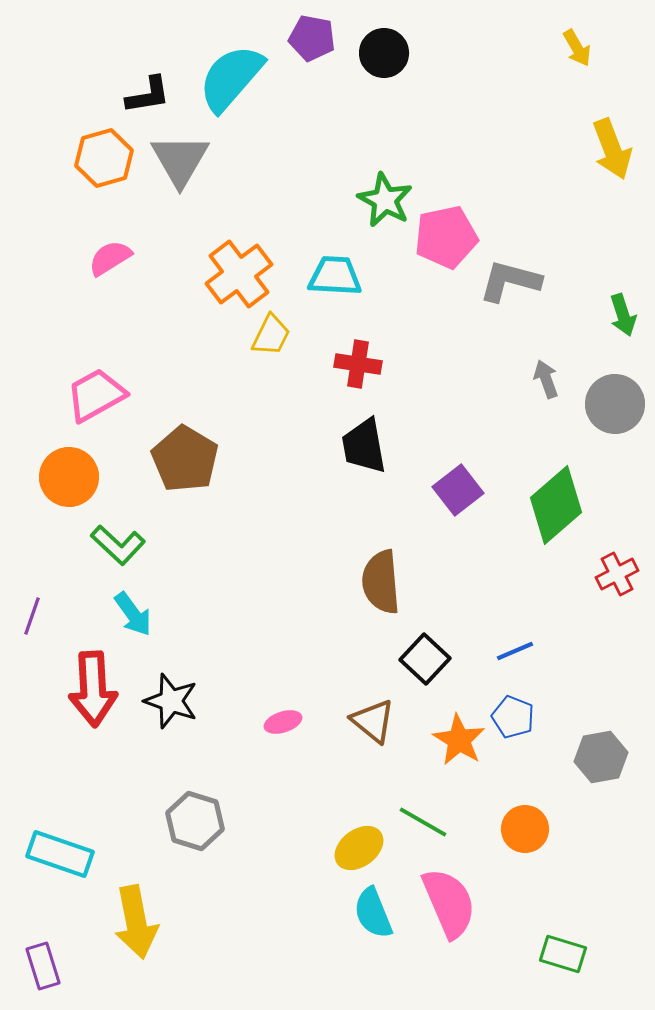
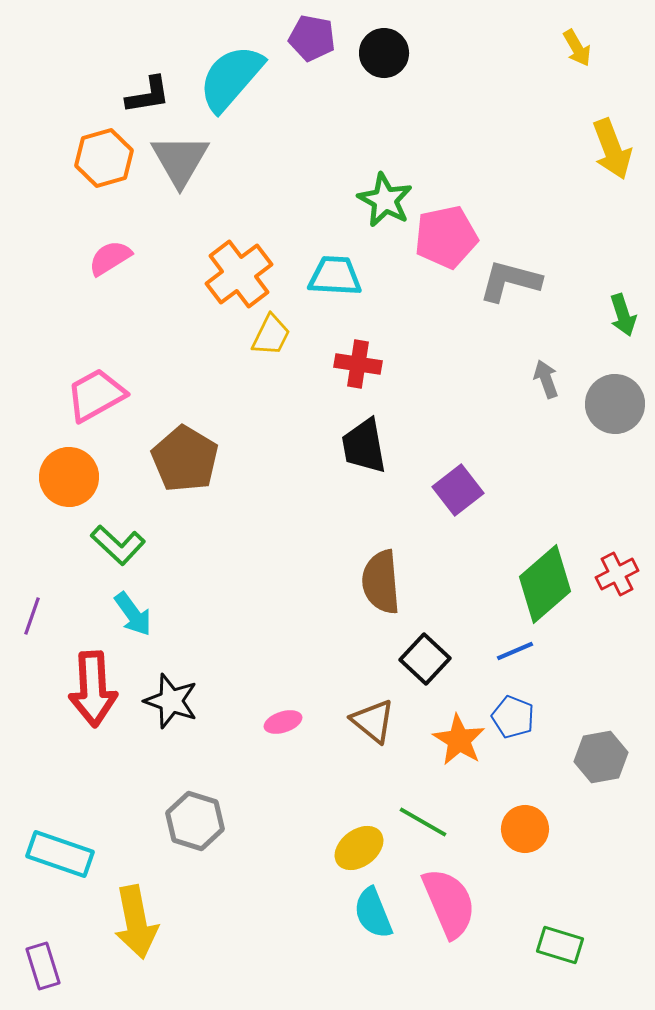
green diamond at (556, 505): moved 11 px left, 79 px down
green rectangle at (563, 954): moved 3 px left, 9 px up
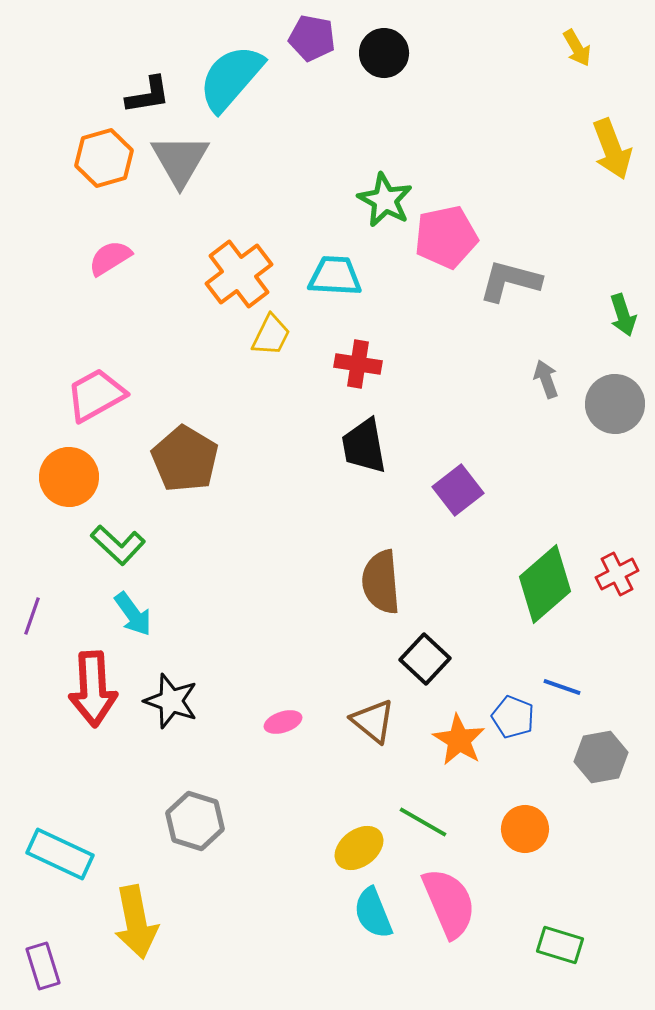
blue line at (515, 651): moved 47 px right, 36 px down; rotated 42 degrees clockwise
cyan rectangle at (60, 854): rotated 6 degrees clockwise
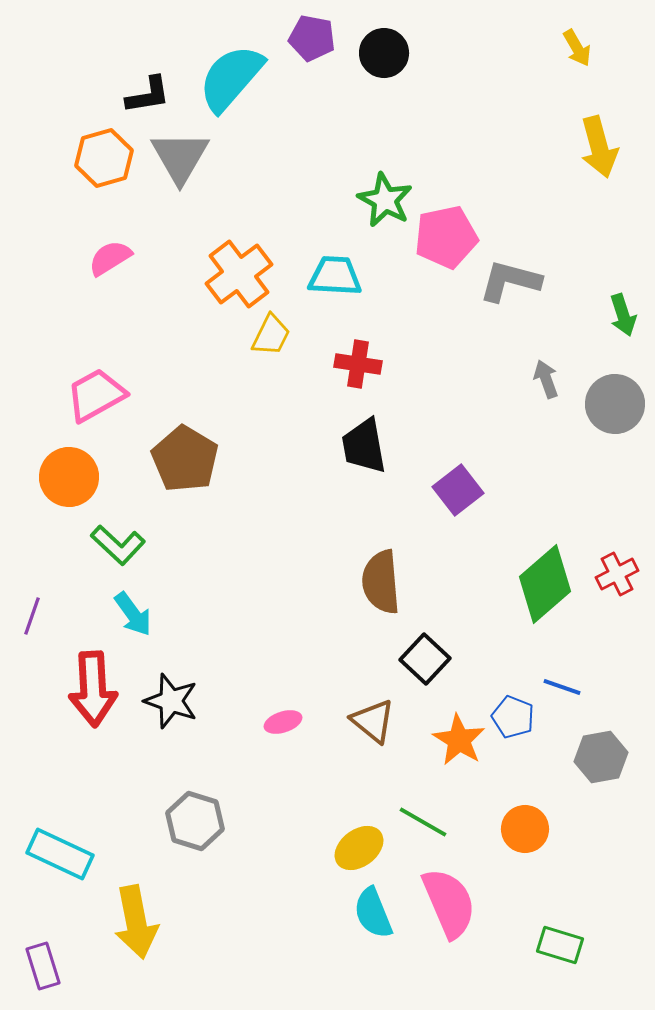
yellow arrow at (612, 149): moved 13 px left, 2 px up; rotated 6 degrees clockwise
gray triangle at (180, 160): moved 3 px up
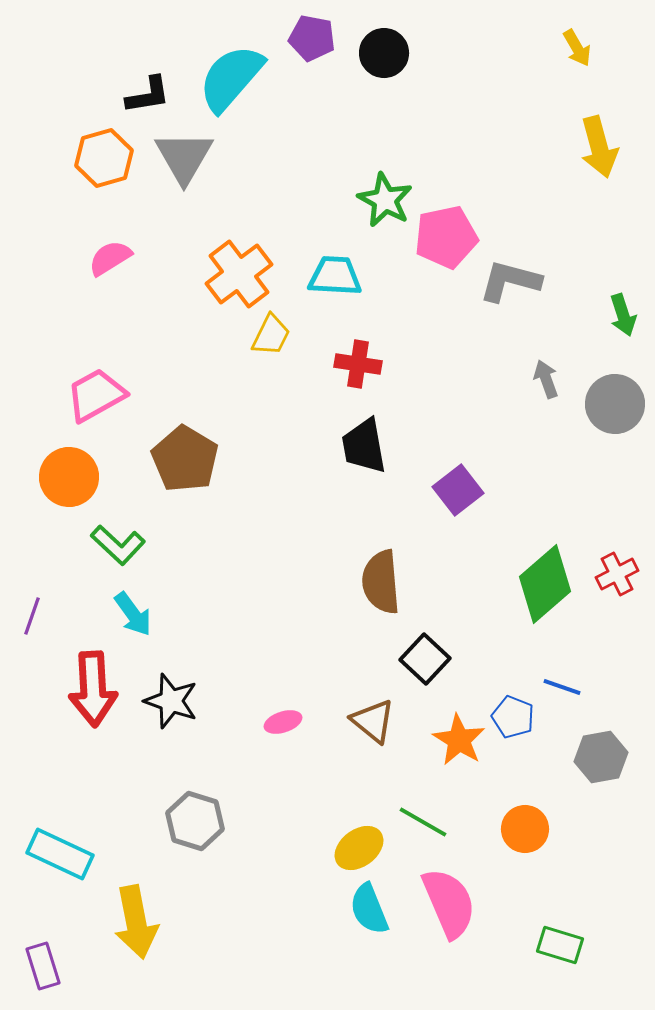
gray triangle at (180, 157): moved 4 px right
cyan semicircle at (373, 913): moved 4 px left, 4 px up
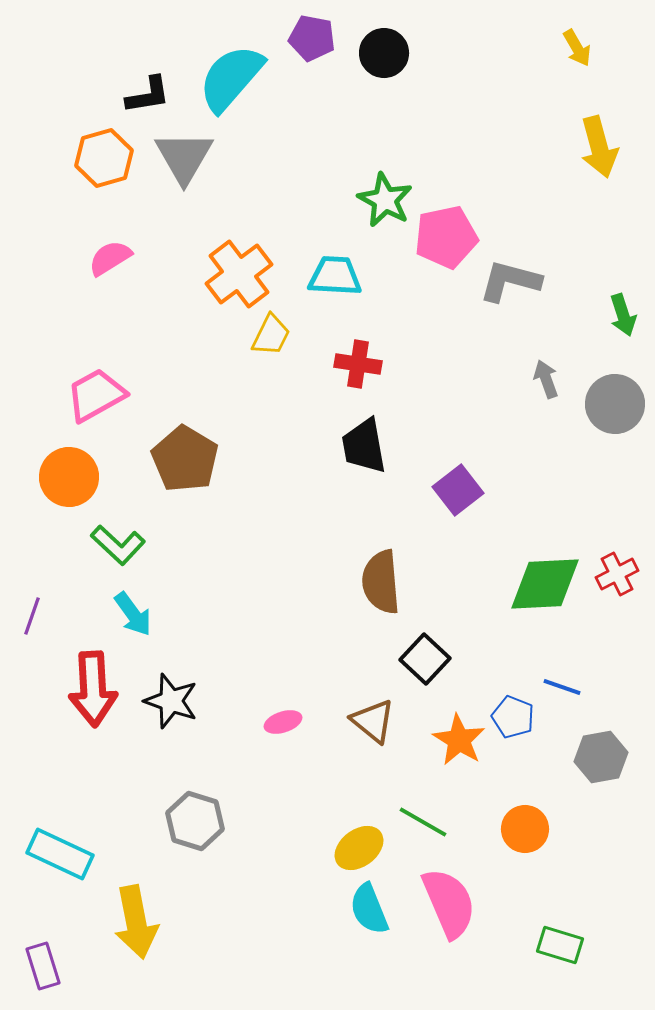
green diamond at (545, 584): rotated 38 degrees clockwise
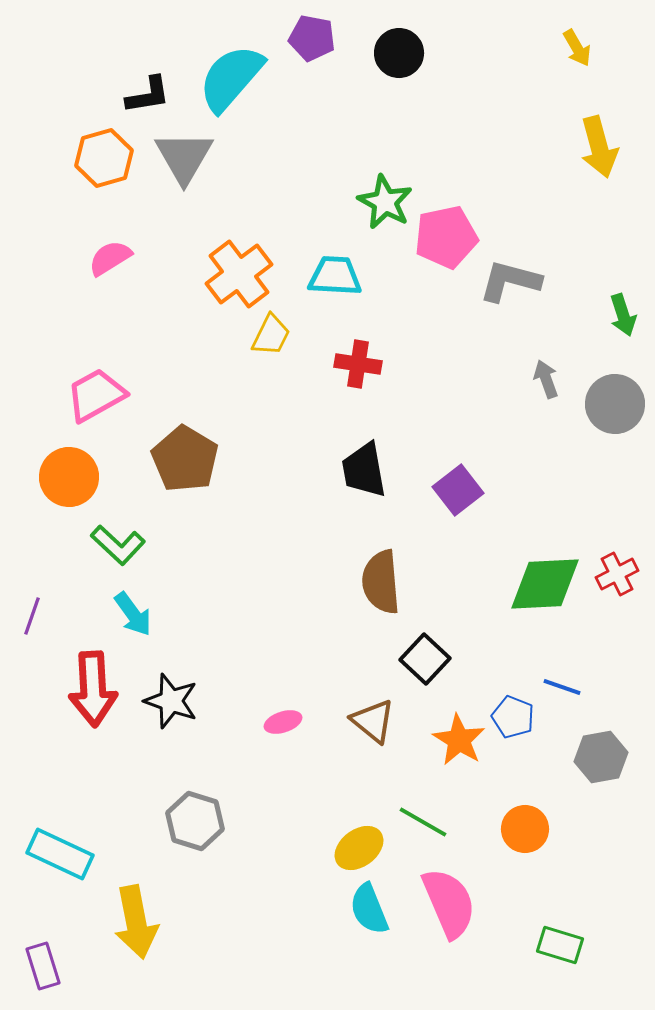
black circle at (384, 53): moved 15 px right
green star at (385, 200): moved 2 px down
black trapezoid at (364, 446): moved 24 px down
